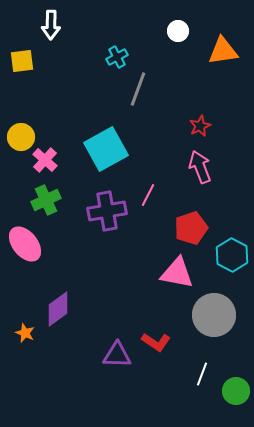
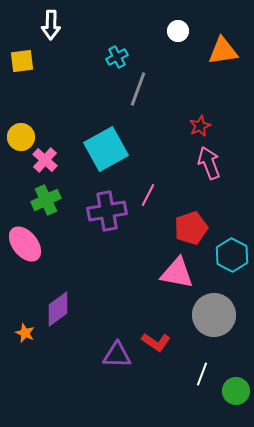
pink arrow: moved 9 px right, 4 px up
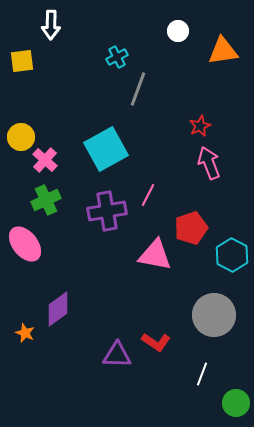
pink triangle: moved 22 px left, 18 px up
green circle: moved 12 px down
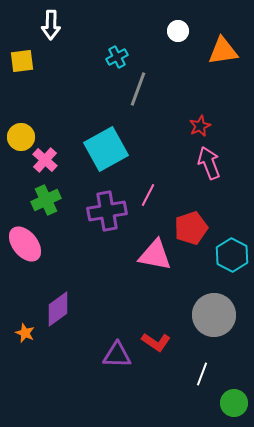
green circle: moved 2 px left
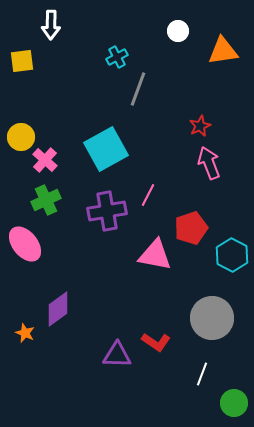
gray circle: moved 2 px left, 3 px down
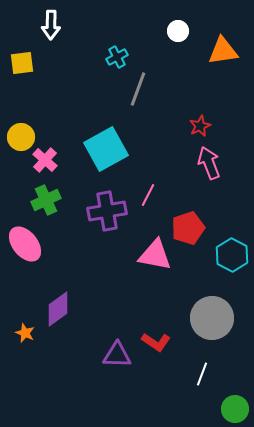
yellow square: moved 2 px down
red pentagon: moved 3 px left
green circle: moved 1 px right, 6 px down
